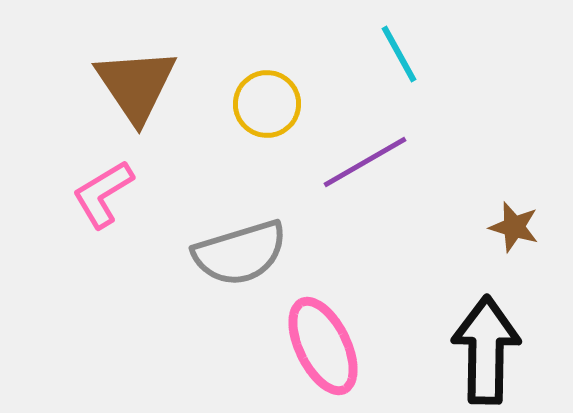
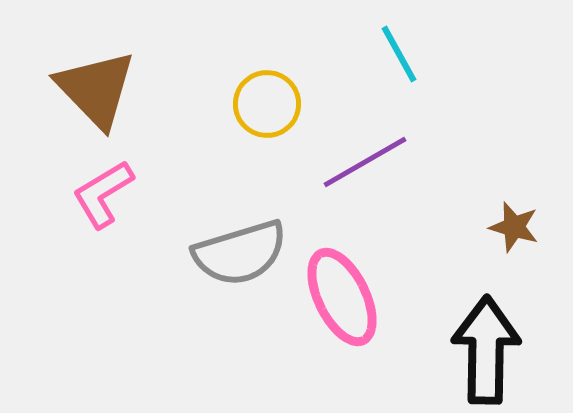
brown triangle: moved 40 px left, 4 px down; rotated 10 degrees counterclockwise
pink ellipse: moved 19 px right, 49 px up
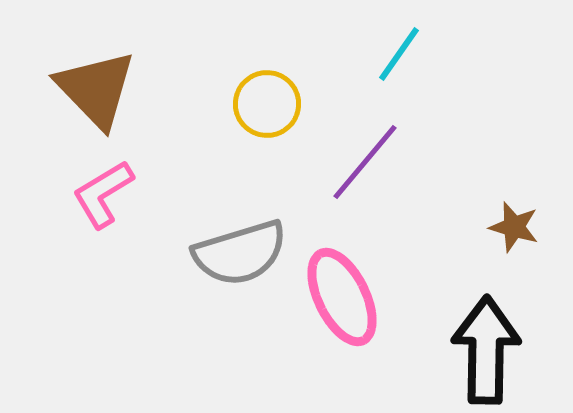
cyan line: rotated 64 degrees clockwise
purple line: rotated 20 degrees counterclockwise
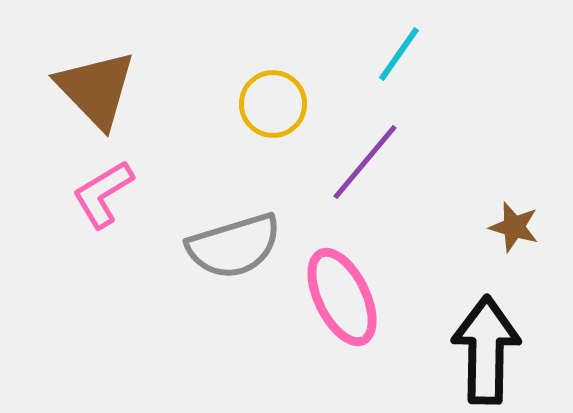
yellow circle: moved 6 px right
gray semicircle: moved 6 px left, 7 px up
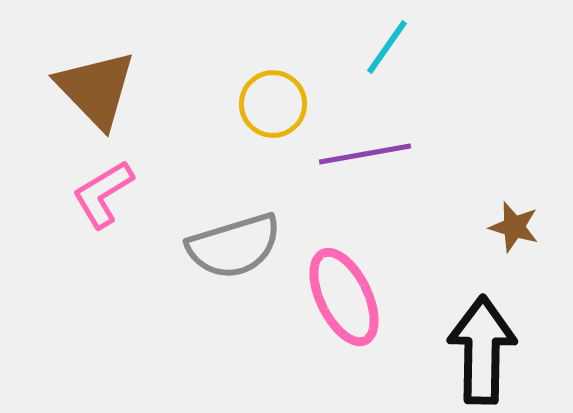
cyan line: moved 12 px left, 7 px up
purple line: moved 8 px up; rotated 40 degrees clockwise
pink ellipse: moved 2 px right
black arrow: moved 4 px left
